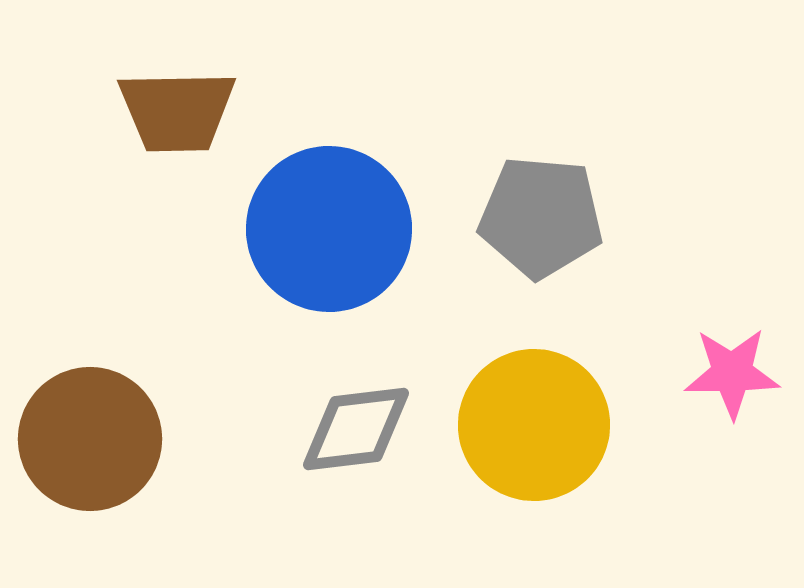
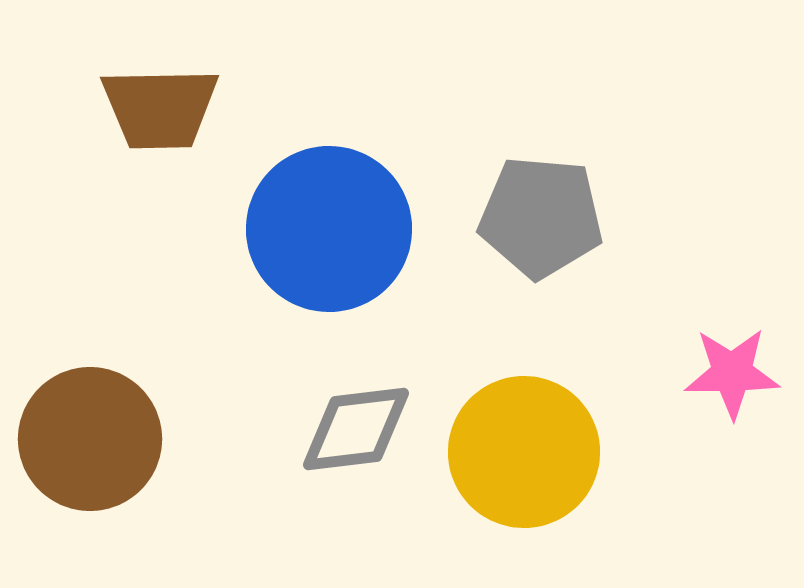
brown trapezoid: moved 17 px left, 3 px up
yellow circle: moved 10 px left, 27 px down
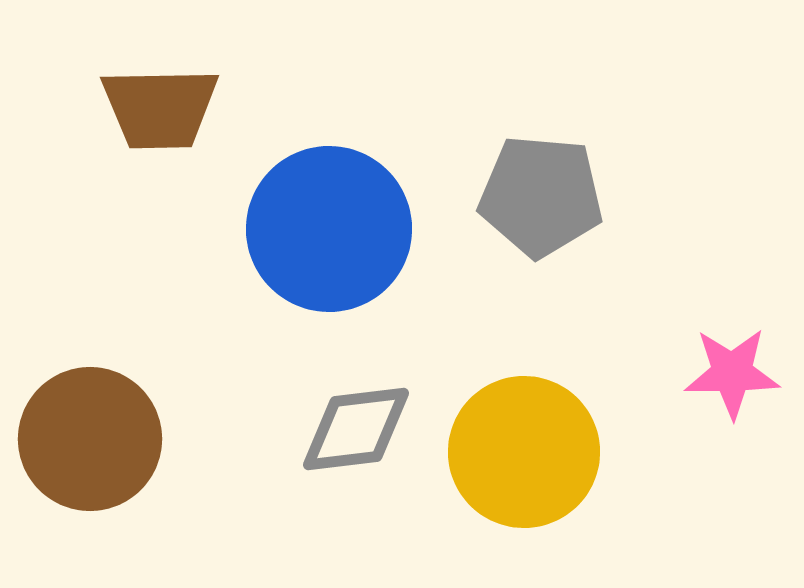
gray pentagon: moved 21 px up
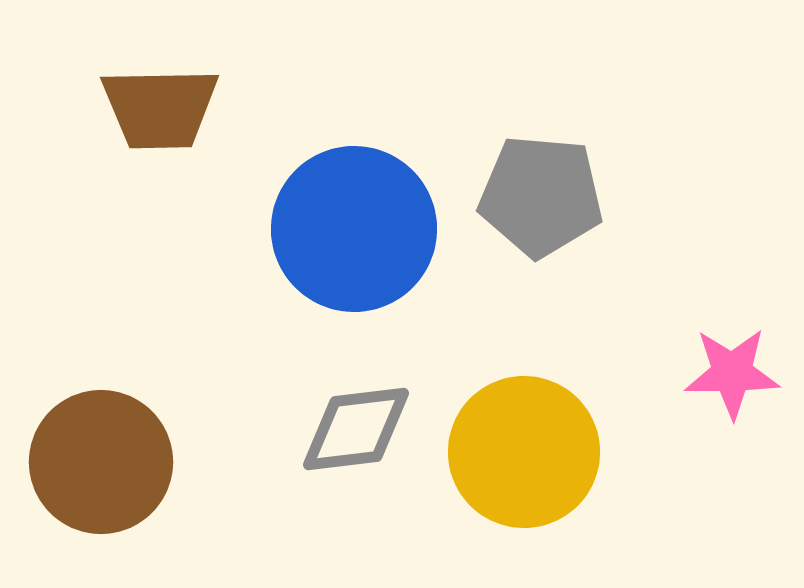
blue circle: moved 25 px right
brown circle: moved 11 px right, 23 px down
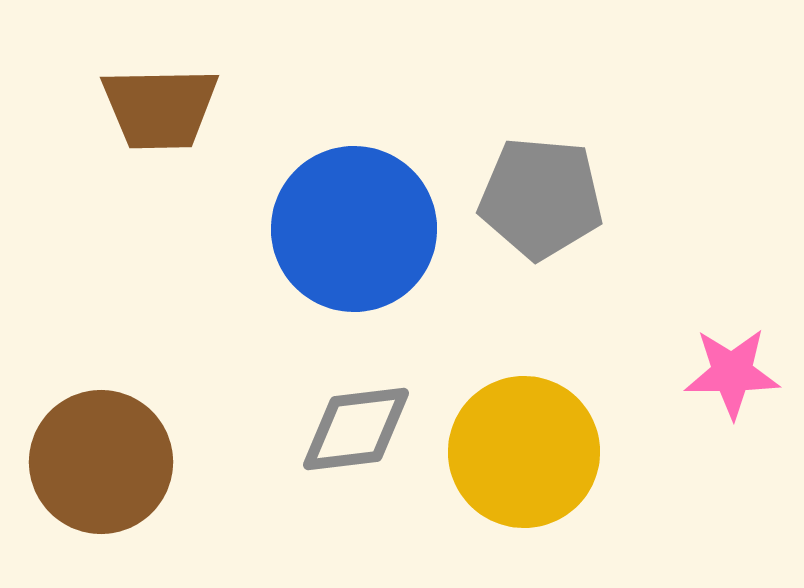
gray pentagon: moved 2 px down
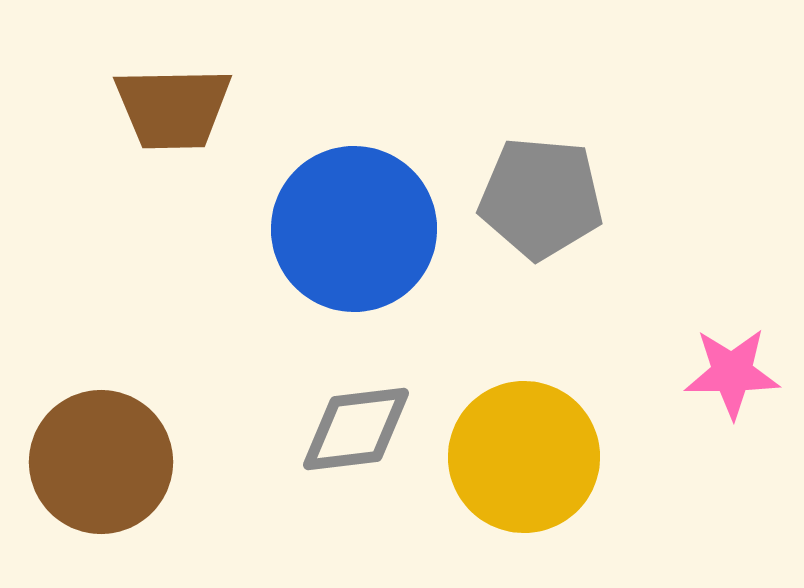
brown trapezoid: moved 13 px right
yellow circle: moved 5 px down
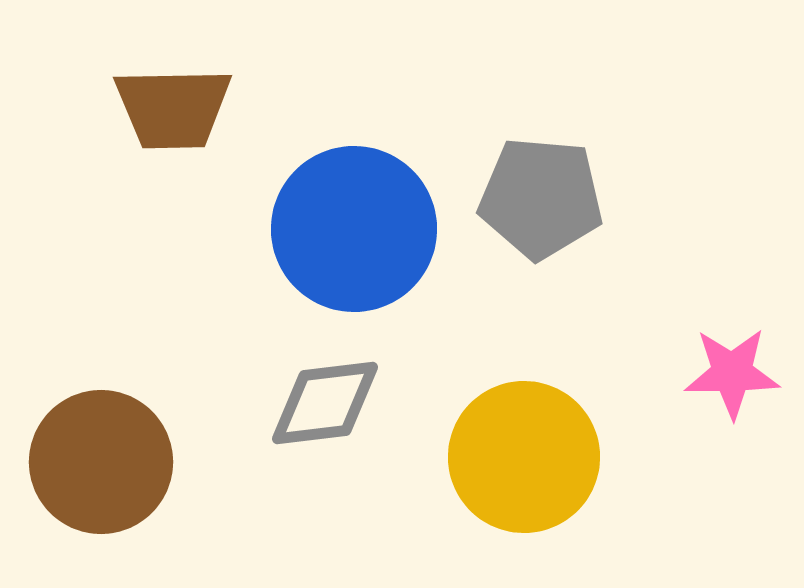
gray diamond: moved 31 px left, 26 px up
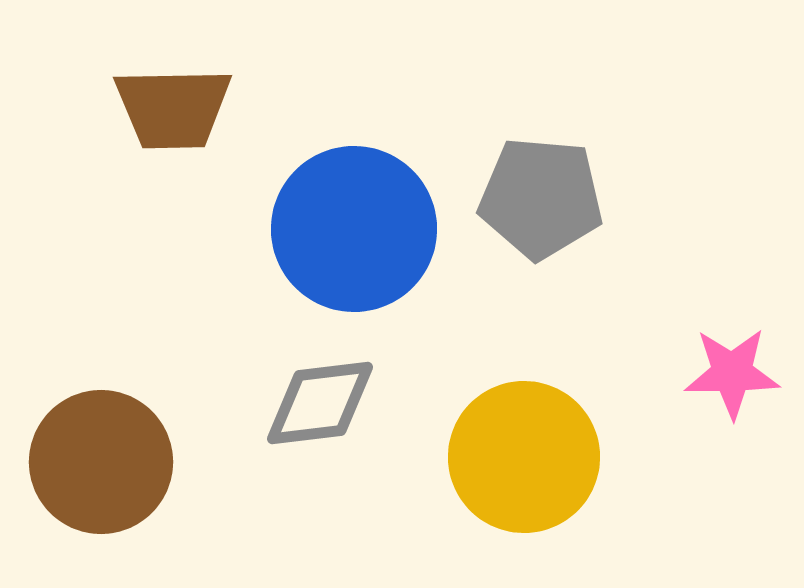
gray diamond: moved 5 px left
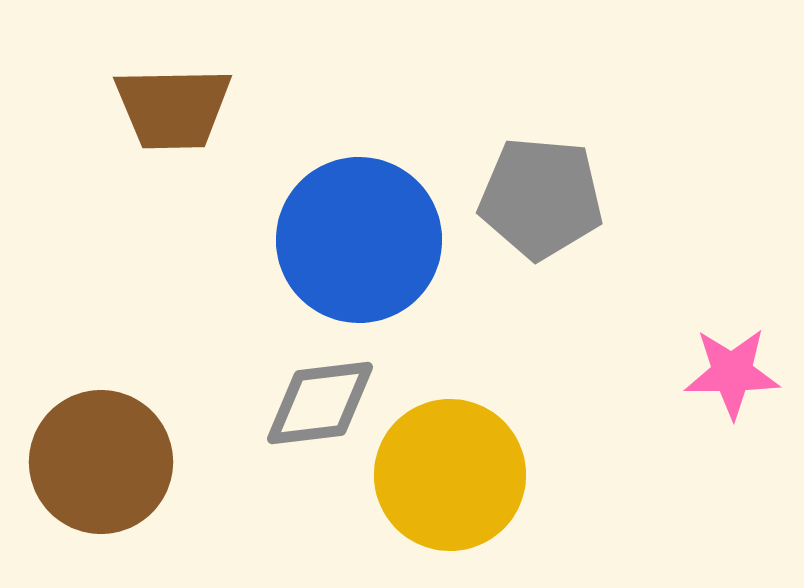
blue circle: moved 5 px right, 11 px down
yellow circle: moved 74 px left, 18 px down
